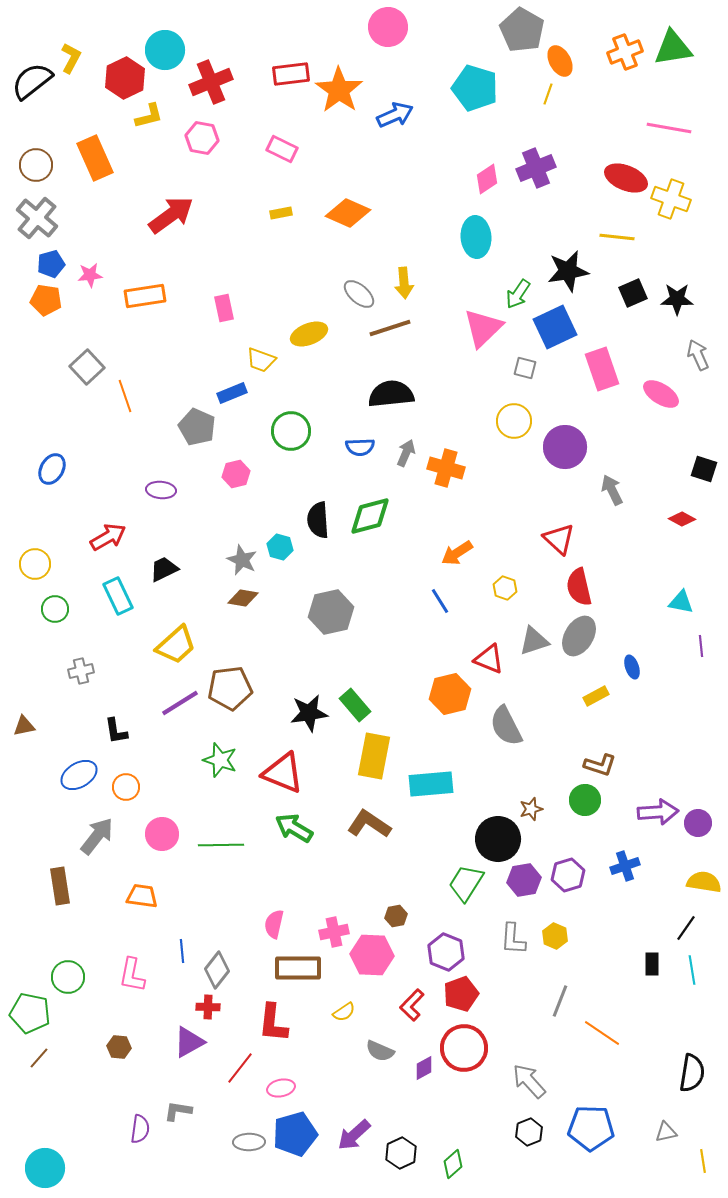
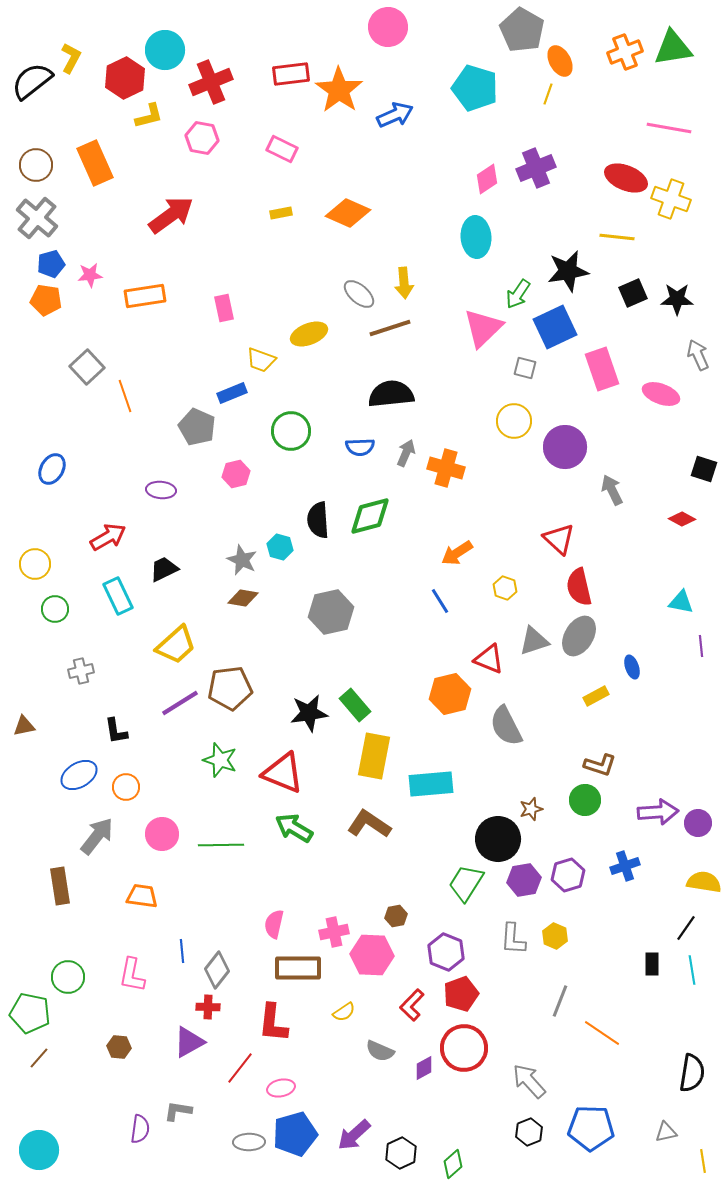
orange rectangle at (95, 158): moved 5 px down
pink ellipse at (661, 394): rotated 12 degrees counterclockwise
cyan circle at (45, 1168): moved 6 px left, 18 px up
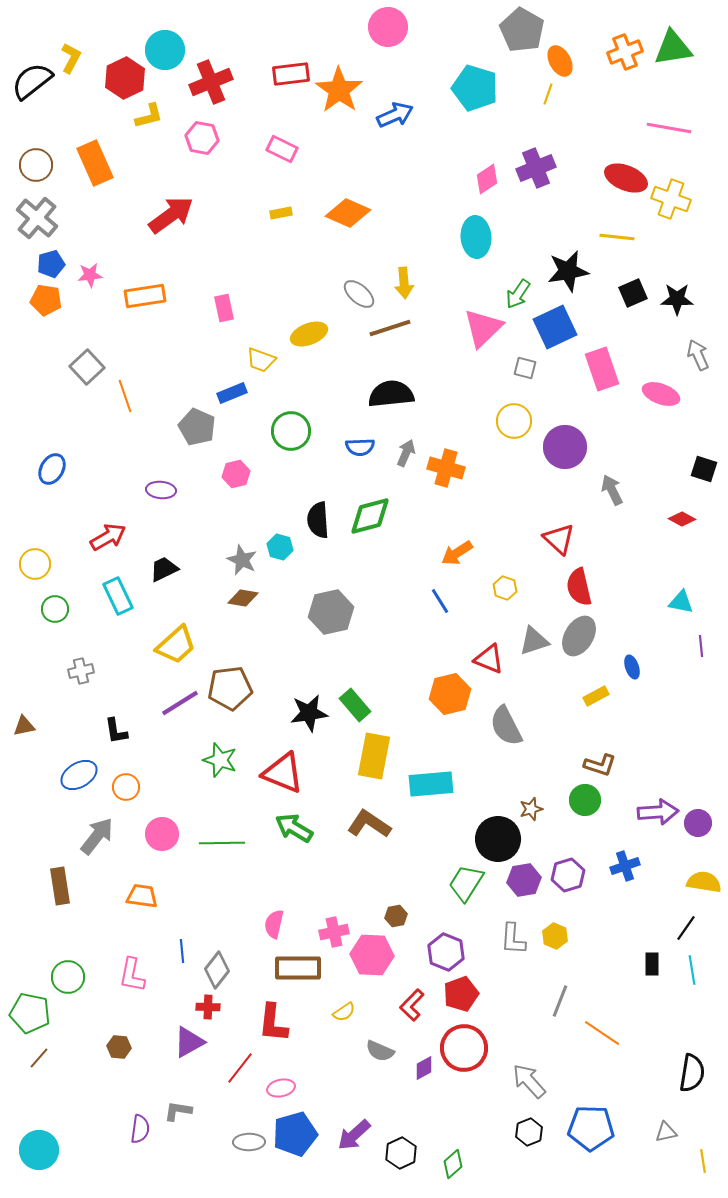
green line at (221, 845): moved 1 px right, 2 px up
